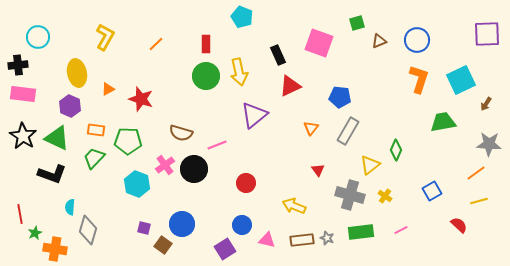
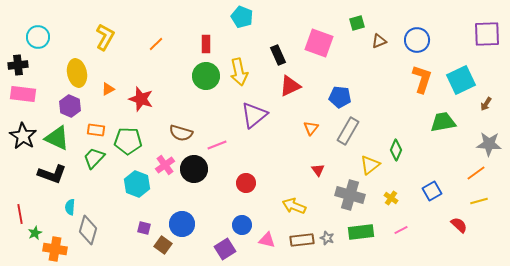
orange L-shape at (419, 79): moved 3 px right
yellow cross at (385, 196): moved 6 px right, 2 px down
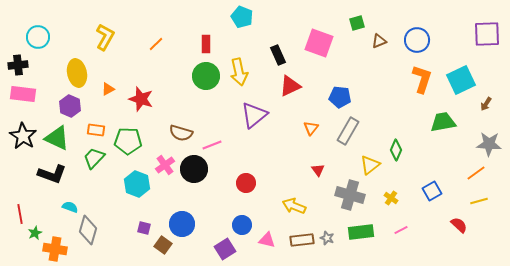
pink line at (217, 145): moved 5 px left
cyan semicircle at (70, 207): rotated 105 degrees clockwise
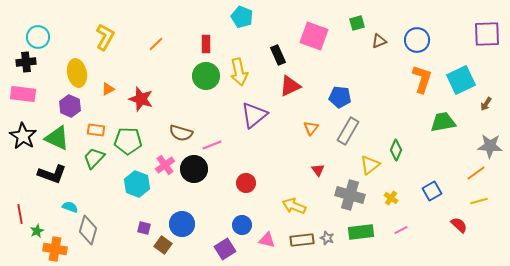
pink square at (319, 43): moved 5 px left, 7 px up
black cross at (18, 65): moved 8 px right, 3 px up
gray star at (489, 144): moved 1 px right, 2 px down
green star at (35, 233): moved 2 px right, 2 px up
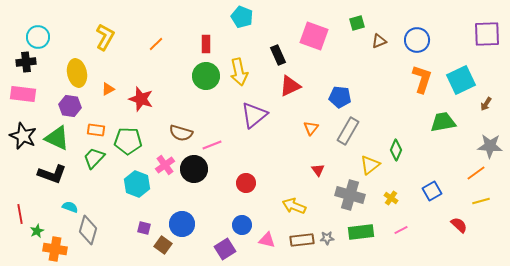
purple hexagon at (70, 106): rotated 15 degrees counterclockwise
black star at (23, 136): rotated 8 degrees counterclockwise
yellow line at (479, 201): moved 2 px right
gray star at (327, 238): rotated 24 degrees counterclockwise
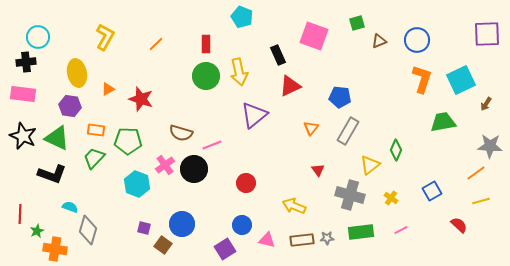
red line at (20, 214): rotated 12 degrees clockwise
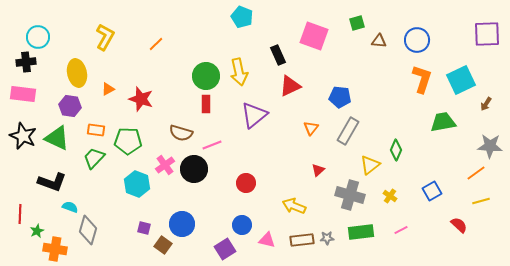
brown triangle at (379, 41): rotated 28 degrees clockwise
red rectangle at (206, 44): moved 60 px down
red triangle at (318, 170): rotated 24 degrees clockwise
black L-shape at (52, 174): moved 8 px down
yellow cross at (391, 198): moved 1 px left, 2 px up
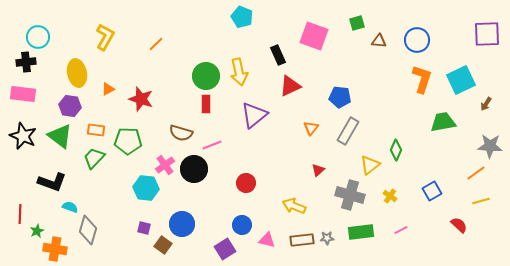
green triangle at (57, 138): moved 3 px right, 2 px up; rotated 12 degrees clockwise
cyan hexagon at (137, 184): moved 9 px right, 4 px down; rotated 15 degrees counterclockwise
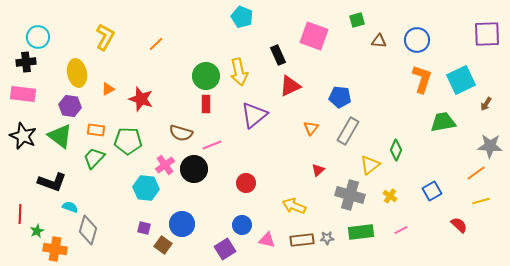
green square at (357, 23): moved 3 px up
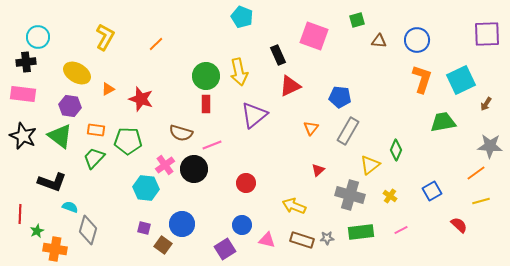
yellow ellipse at (77, 73): rotated 48 degrees counterclockwise
brown rectangle at (302, 240): rotated 25 degrees clockwise
